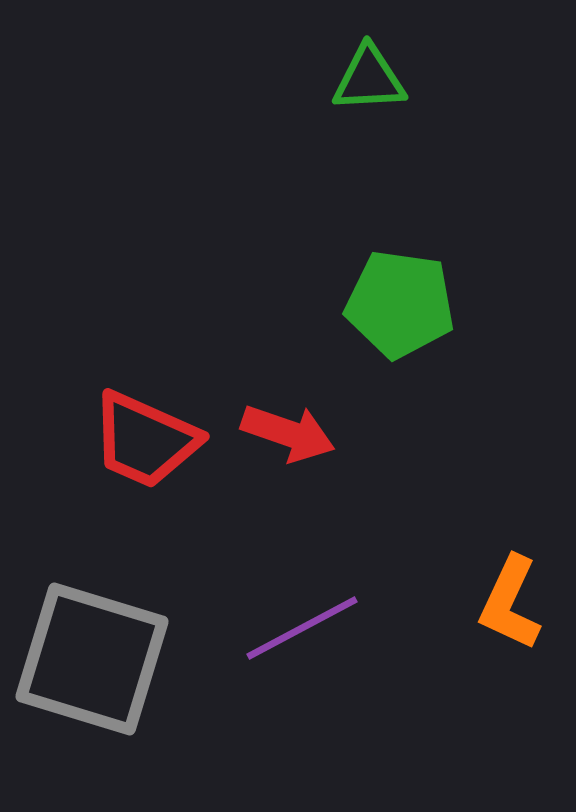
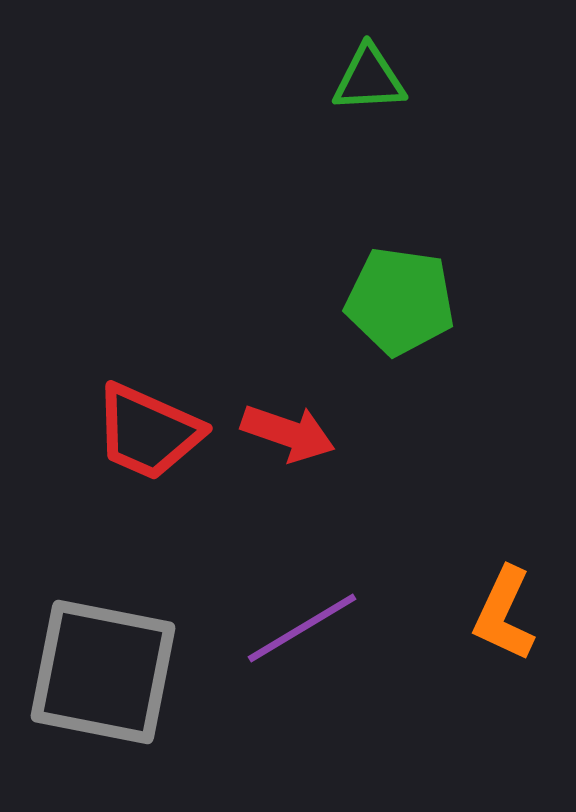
green pentagon: moved 3 px up
red trapezoid: moved 3 px right, 8 px up
orange L-shape: moved 6 px left, 11 px down
purple line: rotated 3 degrees counterclockwise
gray square: moved 11 px right, 13 px down; rotated 6 degrees counterclockwise
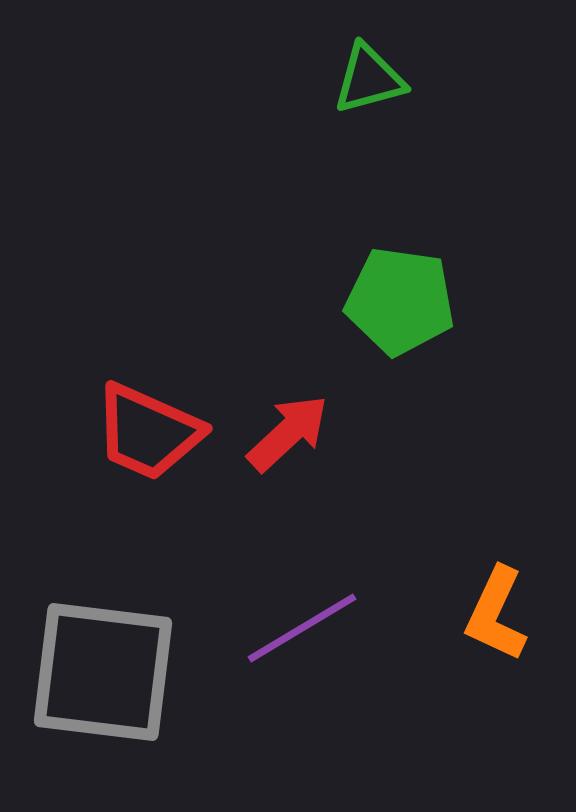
green triangle: rotated 12 degrees counterclockwise
red arrow: rotated 62 degrees counterclockwise
orange L-shape: moved 8 px left
gray square: rotated 4 degrees counterclockwise
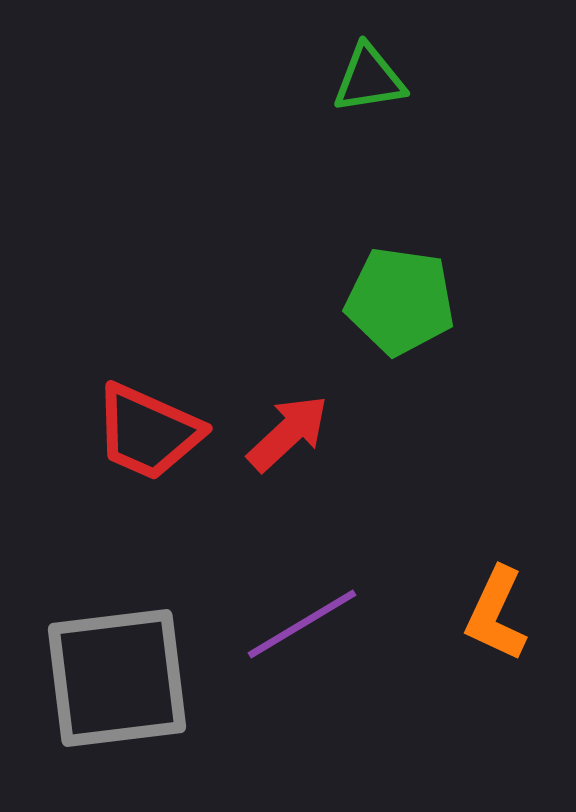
green triangle: rotated 6 degrees clockwise
purple line: moved 4 px up
gray square: moved 14 px right, 6 px down; rotated 14 degrees counterclockwise
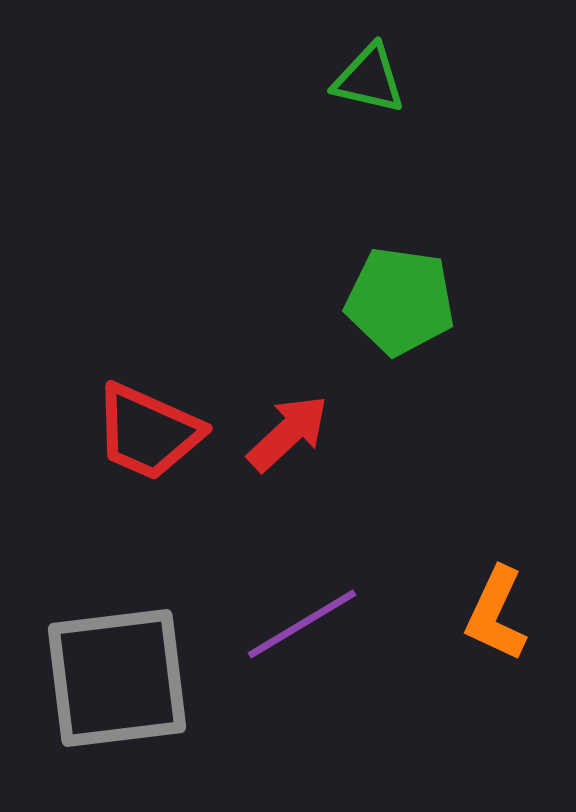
green triangle: rotated 22 degrees clockwise
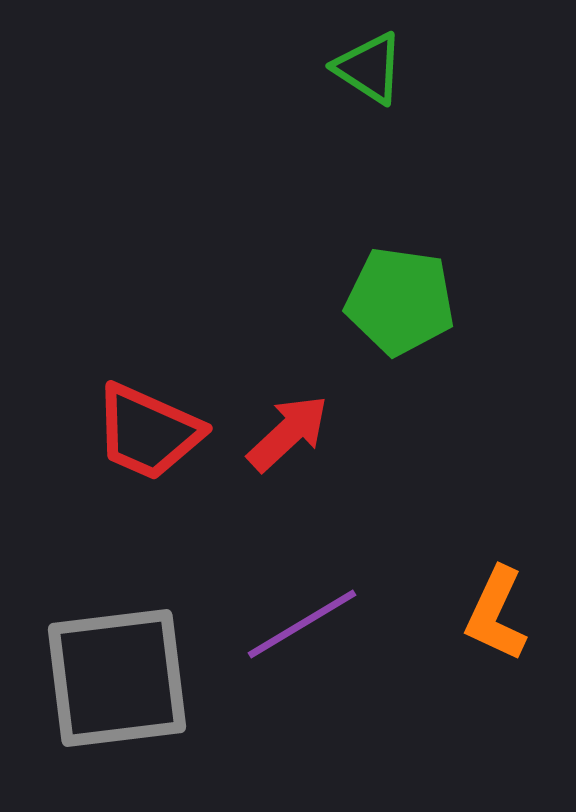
green triangle: moved 11 px up; rotated 20 degrees clockwise
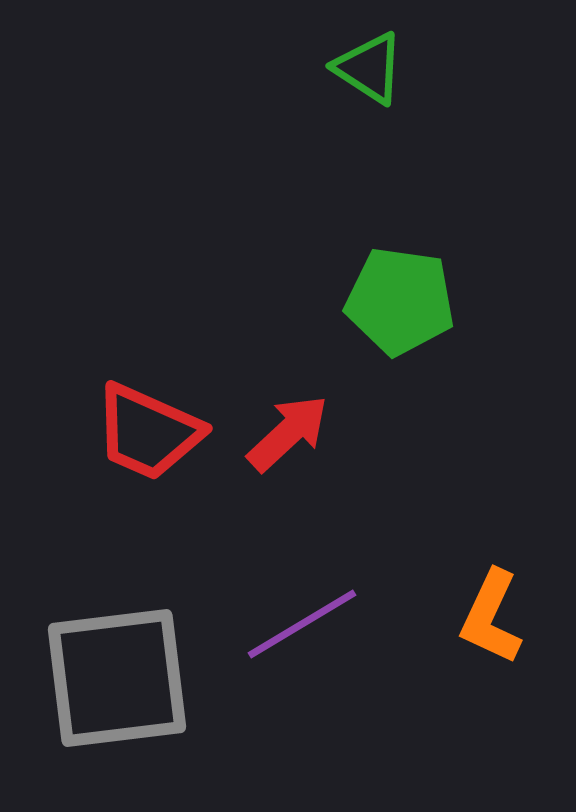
orange L-shape: moved 5 px left, 3 px down
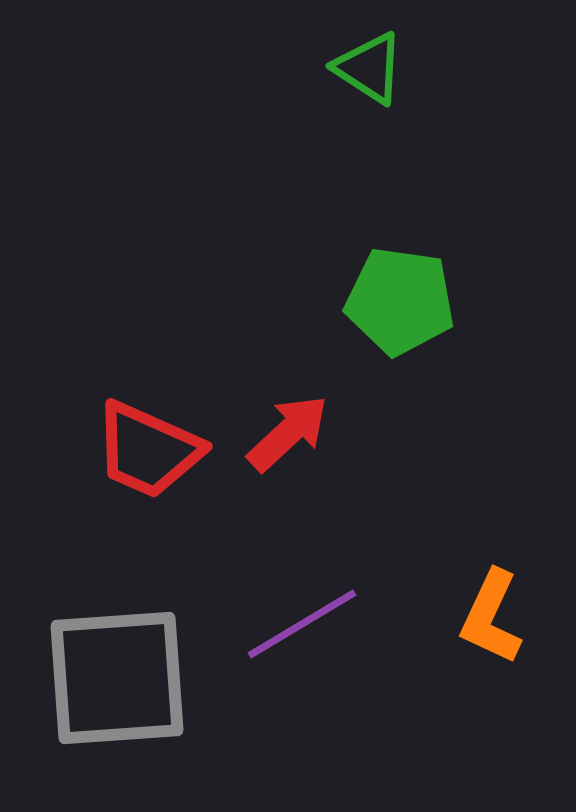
red trapezoid: moved 18 px down
gray square: rotated 3 degrees clockwise
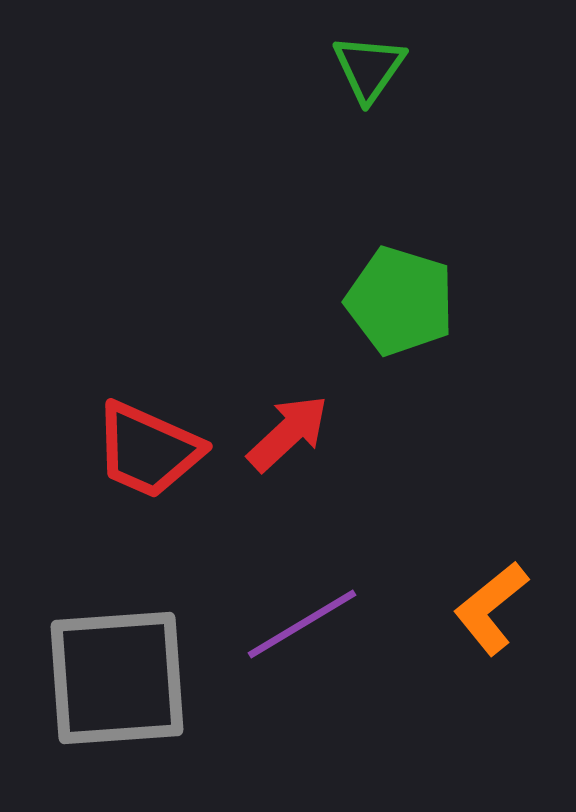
green triangle: rotated 32 degrees clockwise
green pentagon: rotated 9 degrees clockwise
orange L-shape: moved 9 px up; rotated 26 degrees clockwise
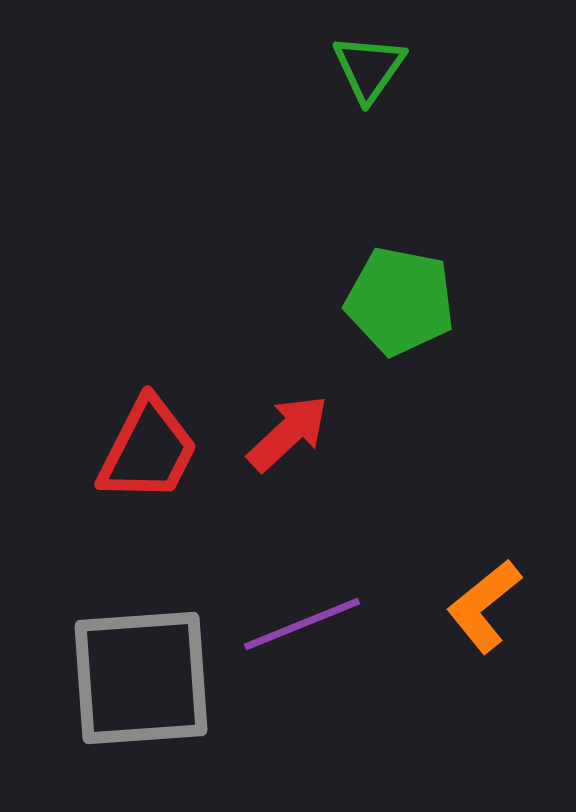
green pentagon: rotated 6 degrees counterclockwise
red trapezoid: rotated 87 degrees counterclockwise
orange L-shape: moved 7 px left, 2 px up
purple line: rotated 9 degrees clockwise
gray square: moved 24 px right
